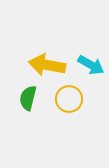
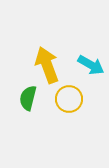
yellow arrow: rotated 60 degrees clockwise
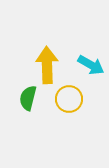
yellow arrow: rotated 18 degrees clockwise
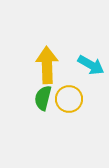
green semicircle: moved 15 px right
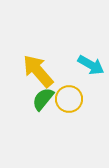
yellow arrow: moved 9 px left, 6 px down; rotated 39 degrees counterclockwise
green semicircle: moved 1 px down; rotated 25 degrees clockwise
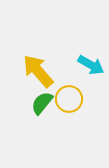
green semicircle: moved 1 px left, 4 px down
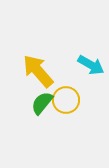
yellow circle: moved 3 px left, 1 px down
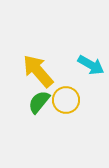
green semicircle: moved 3 px left, 1 px up
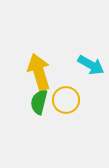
yellow arrow: moved 1 px right, 1 px down; rotated 24 degrees clockwise
green semicircle: rotated 25 degrees counterclockwise
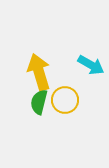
yellow circle: moved 1 px left
